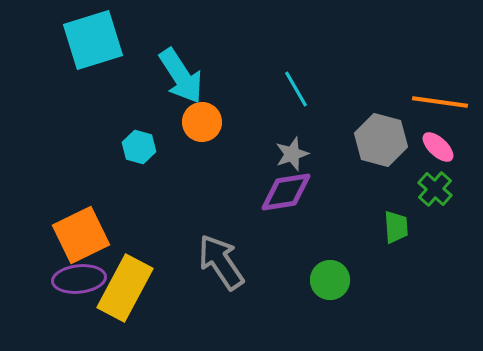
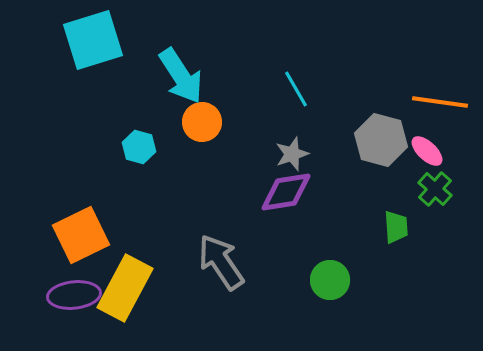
pink ellipse: moved 11 px left, 4 px down
purple ellipse: moved 5 px left, 16 px down
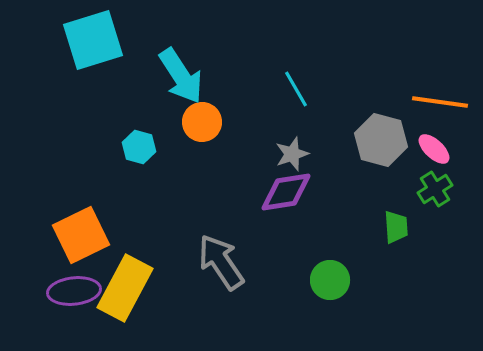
pink ellipse: moved 7 px right, 2 px up
green cross: rotated 16 degrees clockwise
purple ellipse: moved 4 px up
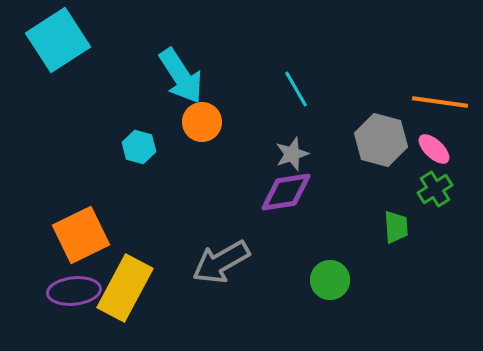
cyan square: moved 35 px left; rotated 16 degrees counterclockwise
gray arrow: rotated 86 degrees counterclockwise
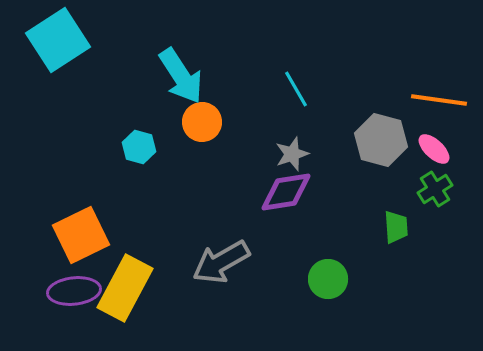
orange line: moved 1 px left, 2 px up
green circle: moved 2 px left, 1 px up
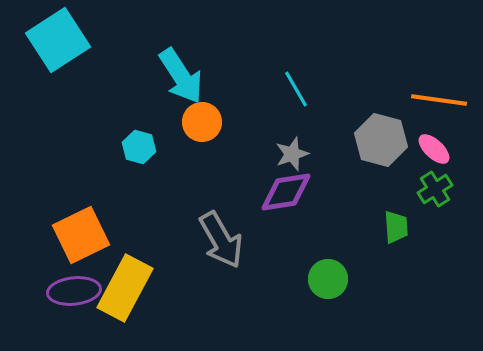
gray arrow: moved 22 px up; rotated 90 degrees counterclockwise
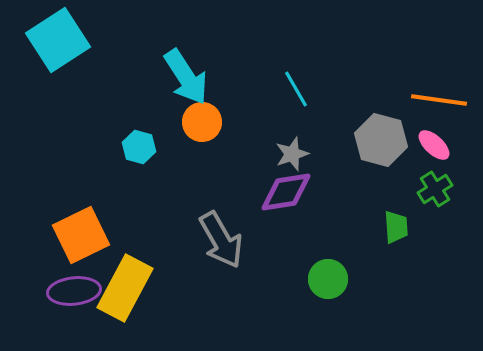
cyan arrow: moved 5 px right, 1 px down
pink ellipse: moved 4 px up
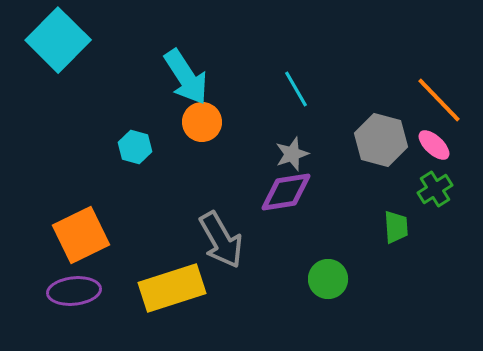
cyan square: rotated 12 degrees counterclockwise
orange line: rotated 38 degrees clockwise
cyan hexagon: moved 4 px left
yellow rectangle: moved 47 px right; rotated 44 degrees clockwise
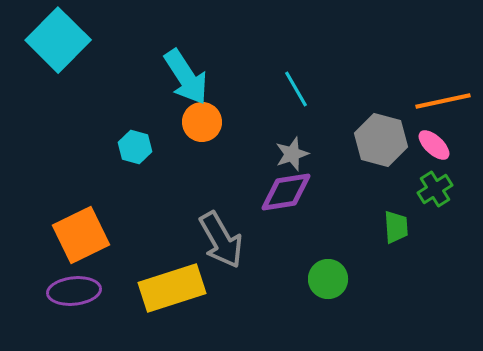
orange line: moved 4 px right, 1 px down; rotated 58 degrees counterclockwise
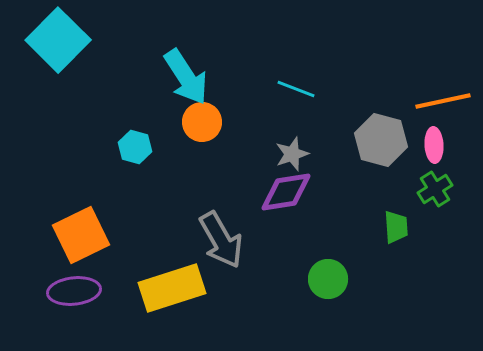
cyan line: rotated 39 degrees counterclockwise
pink ellipse: rotated 44 degrees clockwise
